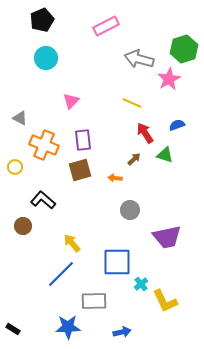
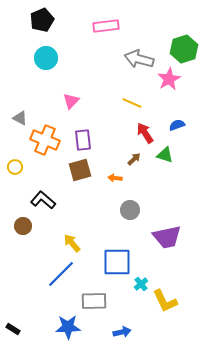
pink rectangle: rotated 20 degrees clockwise
orange cross: moved 1 px right, 5 px up
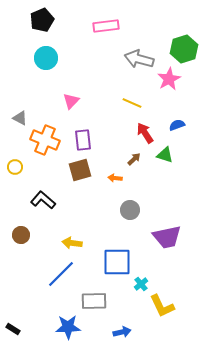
brown circle: moved 2 px left, 9 px down
yellow arrow: rotated 42 degrees counterclockwise
yellow L-shape: moved 3 px left, 5 px down
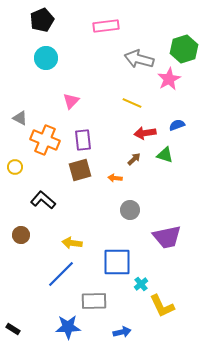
red arrow: rotated 65 degrees counterclockwise
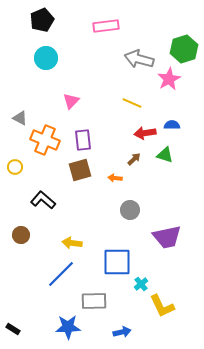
blue semicircle: moved 5 px left; rotated 21 degrees clockwise
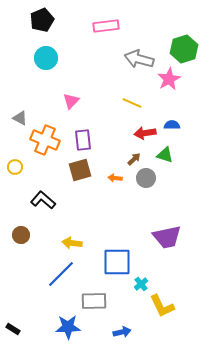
gray circle: moved 16 px right, 32 px up
